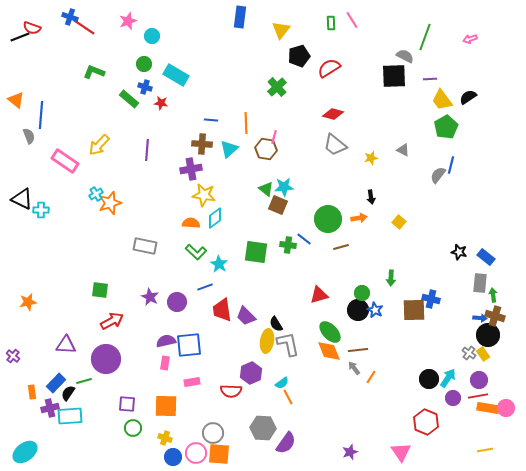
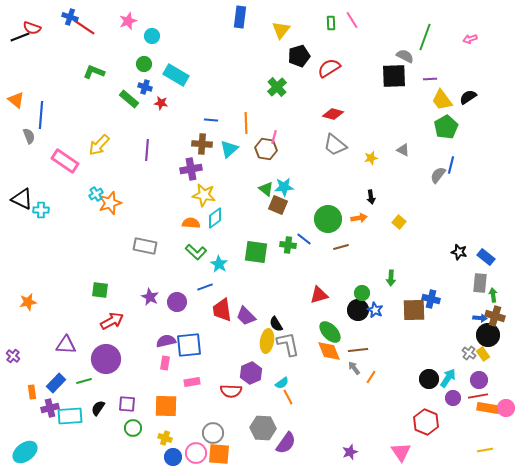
black semicircle at (68, 393): moved 30 px right, 15 px down
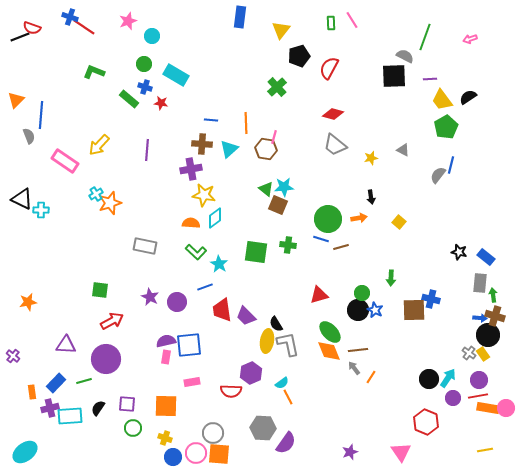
red semicircle at (329, 68): rotated 30 degrees counterclockwise
orange triangle at (16, 100): rotated 36 degrees clockwise
blue line at (304, 239): moved 17 px right; rotated 21 degrees counterclockwise
pink rectangle at (165, 363): moved 1 px right, 6 px up
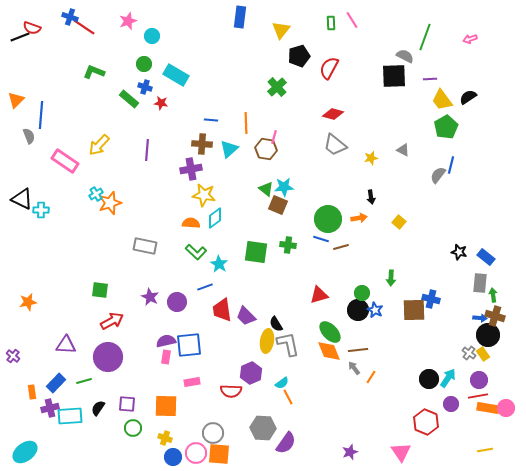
purple circle at (106, 359): moved 2 px right, 2 px up
purple circle at (453, 398): moved 2 px left, 6 px down
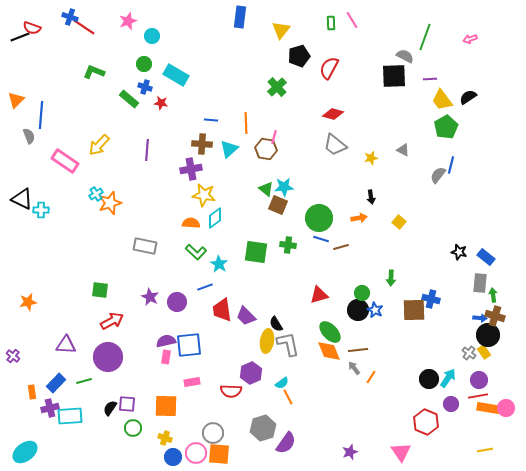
green circle at (328, 219): moved 9 px left, 1 px up
yellow rectangle at (483, 354): moved 1 px right, 2 px up
black semicircle at (98, 408): moved 12 px right
gray hexagon at (263, 428): rotated 20 degrees counterclockwise
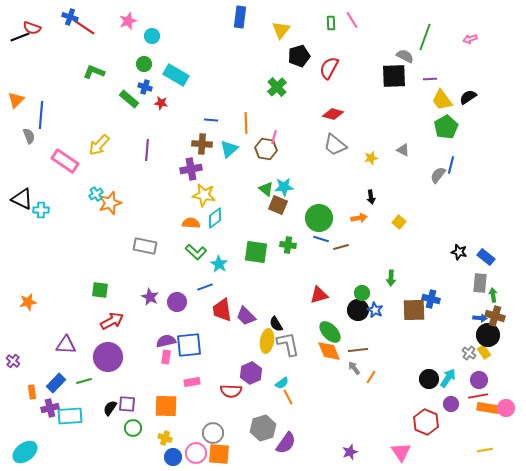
purple cross at (13, 356): moved 5 px down
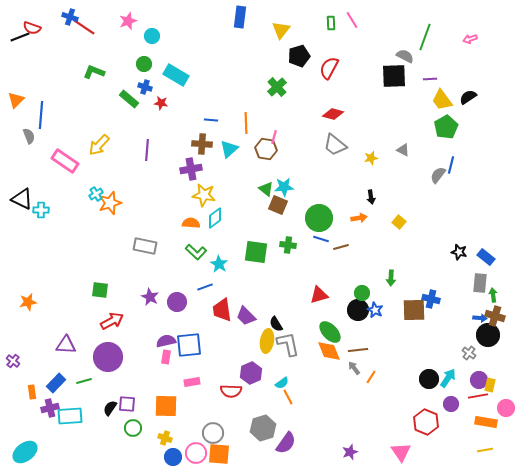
yellow rectangle at (484, 352): moved 6 px right, 33 px down; rotated 48 degrees clockwise
orange rectangle at (488, 408): moved 2 px left, 14 px down
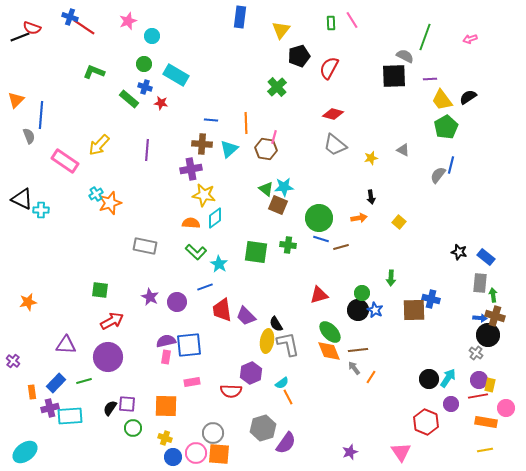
gray cross at (469, 353): moved 7 px right
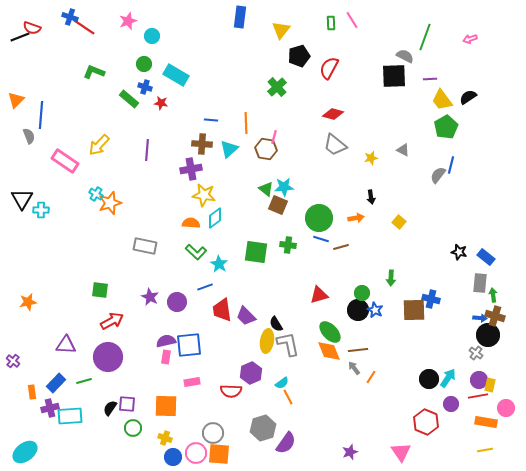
cyan cross at (96, 194): rotated 24 degrees counterclockwise
black triangle at (22, 199): rotated 35 degrees clockwise
orange arrow at (359, 218): moved 3 px left
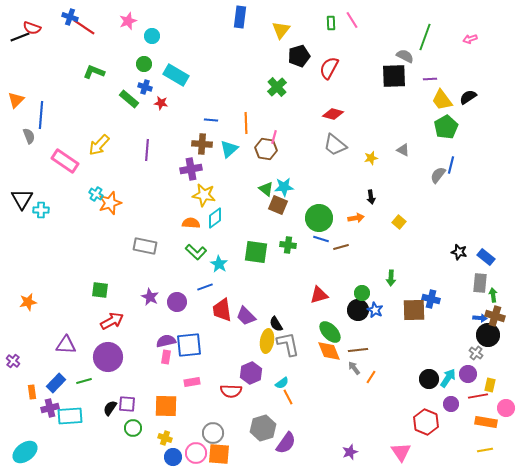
purple circle at (479, 380): moved 11 px left, 6 px up
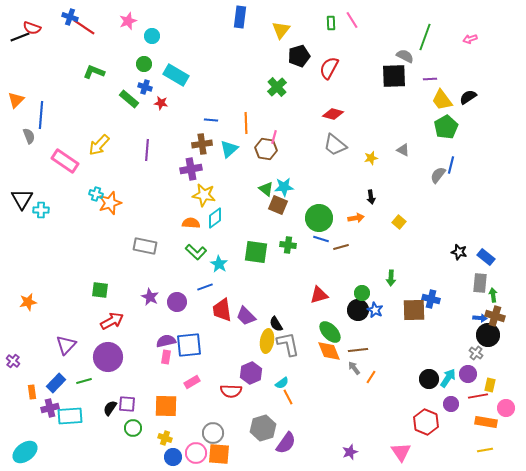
brown cross at (202, 144): rotated 12 degrees counterclockwise
cyan cross at (96, 194): rotated 16 degrees counterclockwise
purple triangle at (66, 345): rotated 50 degrees counterclockwise
pink rectangle at (192, 382): rotated 21 degrees counterclockwise
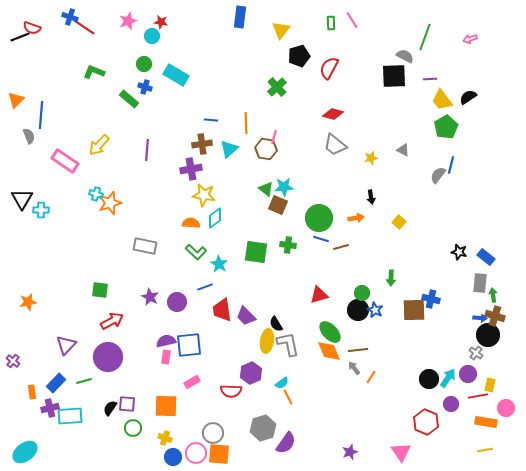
red star at (161, 103): moved 81 px up
